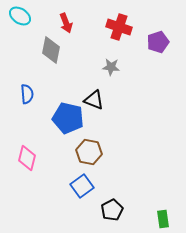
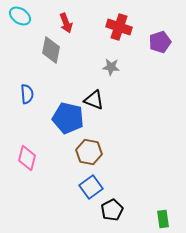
purple pentagon: moved 2 px right
blue square: moved 9 px right, 1 px down
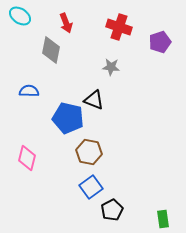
blue semicircle: moved 2 px right, 3 px up; rotated 84 degrees counterclockwise
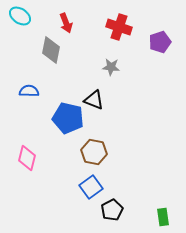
brown hexagon: moved 5 px right
green rectangle: moved 2 px up
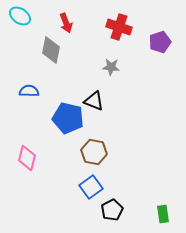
black triangle: moved 1 px down
green rectangle: moved 3 px up
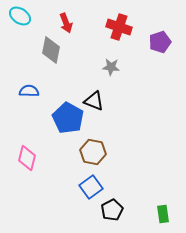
blue pentagon: rotated 16 degrees clockwise
brown hexagon: moved 1 px left
